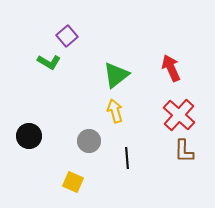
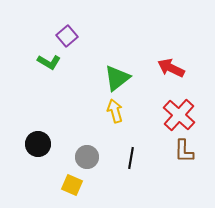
red arrow: rotated 40 degrees counterclockwise
green triangle: moved 1 px right, 3 px down
black circle: moved 9 px right, 8 px down
gray circle: moved 2 px left, 16 px down
black line: moved 4 px right; rotated 15 degrees clockwise
yellow square: moved 1 px left, 3 px down
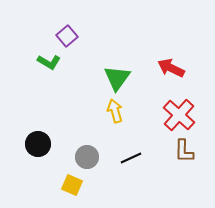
green triangle: rotated 16 degrees counterclockwise
black line: rotated 55 degrees clockwise
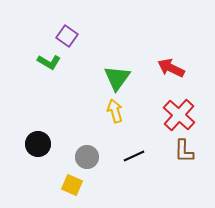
purple square: rotated 15 degrees counterclockwise
black line: moved 3 px right, 2 px up
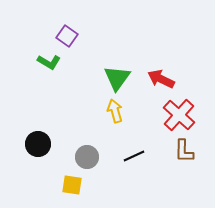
red arrow: moved 10 px left, 11 px down
yellow square: rotated 15 degrees counterclockwise
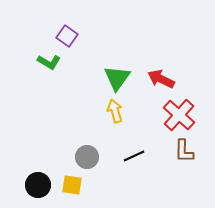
black circle: moved 41 px down
